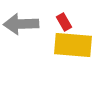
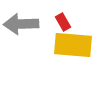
red rectangle: moved 1 px left
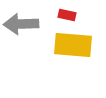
red rectangle: moved 4 px right, 7 px up; rotated 48 degrees counterclockwise
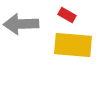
red rectangle: rotated 18 degrees clockwise
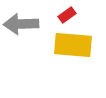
red rectangle: rotated 66 degrees counterclockwise
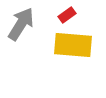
gray arrow: rotated 124 degrees clockwise
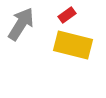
yellow rectangle: rotated 9 degrees clockwise
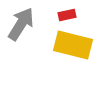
red rectangle: rotated 24 degrees clockwise
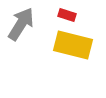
red rectangle: rotated 30 degrees clockwise
